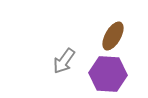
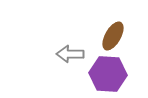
gray arrow: moved 6 px right, 7 px up; rotated 56 degrees clockwise
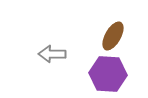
gray arrow: moved 18 px left
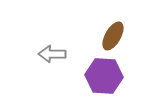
purple hexagon: moved 4 px left, 2 px down
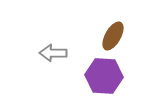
gray arrow: moved 1 px right, 1 px up
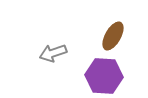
gray arrow: rotated 20 degrees counterclockwise
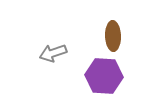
brown ellipse: rotated 32 degrees counterclockwise
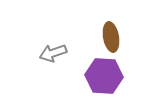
brown ellipse: moved 2 px left, 1 px down; rotated 8 degrees counterclockwise
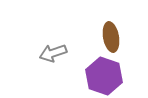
purple hexagon: rotated 15 degrees clockwise
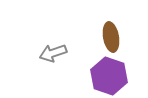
purple hexagon: moved 5 px right
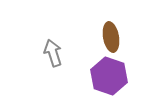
gray arrow: rotated 92 degrees clockwise
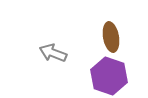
gray arrow: rotated 52 degrees counterclockwise
